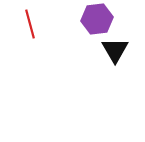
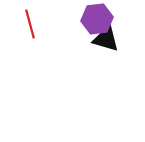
black triangle: moved 9 px left, 11 px up; rotated 44 degrees counterclockwise
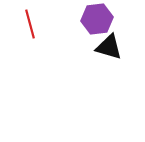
black triangle: moved 3 px right, 8 px down
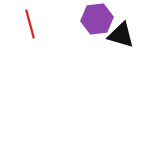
black triangle: moved 12 px right, 12 px up
